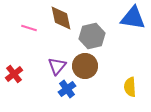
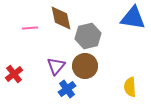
pink line: moved 1 px right; rotated 21 degrees counterclockwise
gray hexagon: moved 4 px left
purple triangle: moved 1 px left
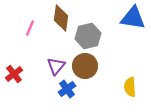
brown diamond: rotated 20 degrees clockwise
pink line: rotated 63 degrees counterclockwise
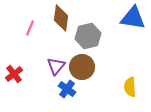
brown circle: moved 3 px left, 1 px down
blue cross: rotated 18 degrees counterclockwise
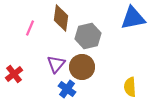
blue triangle: rotated 20 degrees counterclockwise
purple triangle: moved 2 px up
